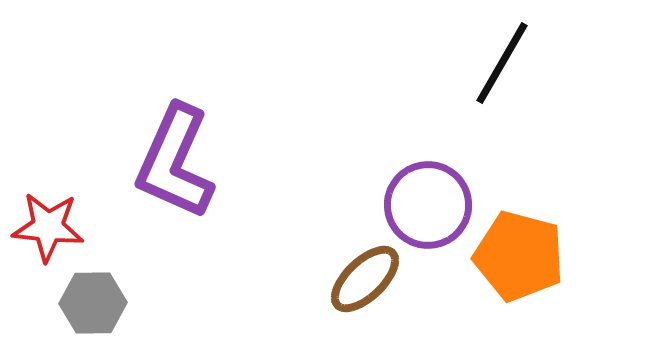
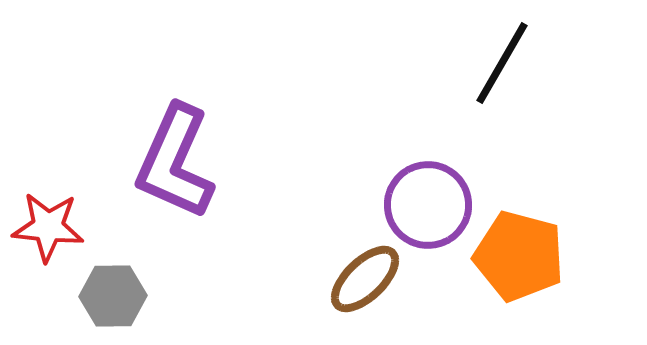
gray hexagon: moved 20 px right, 7 px up
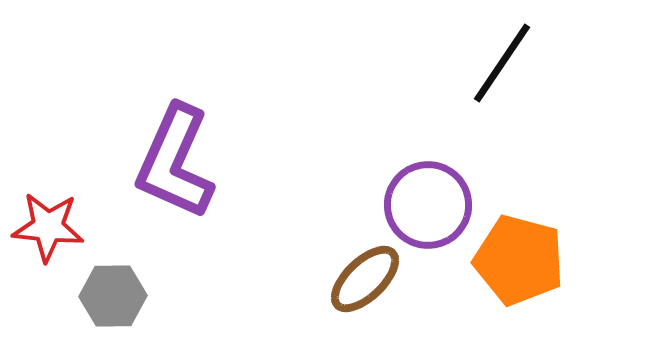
black line: rotated 4 degrees clockwise
orange pentagon: moved 4 px down
